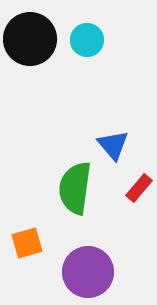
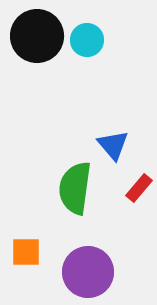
black circle: moved 7 px right, 3 px up
orange square: moved 1 px left, 9 px down; rotated 16 degrees clockwise
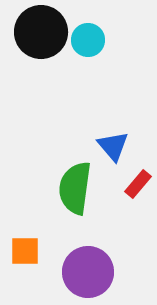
black circle: moved 4 px right, 4 px up
cyan circle: moved 1 px right
blue triangle: moved 1 px down
red rectangle: moved 1 px left, 4 px up
orange square: moved 1 px left, 1 px up
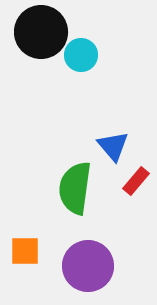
cyan circle: moved 7 px left, 15 px down
red rectangle: moved 2 px left, 3 px up
purple circle: moved 6 px up
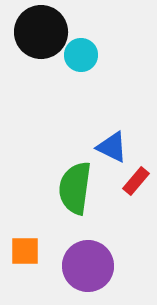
blue triangle: moved 1 px left, 1 px down; rotated 24 degrees counterclockwise
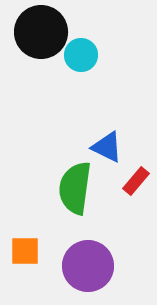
blue triangle: moved 5 px left
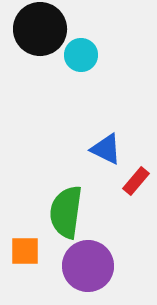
black circle: moved 1 px left, 3 px up
blue triangle: moved 1 px left, 2 px down
green semicircle: moved 9 px left, 24 px down
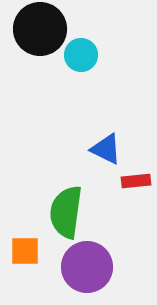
red rectangle: rotated 44 degrees clockwise
purple circle: moved 1 px left, 1 px down
